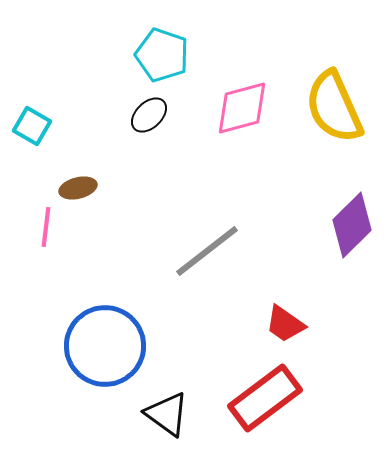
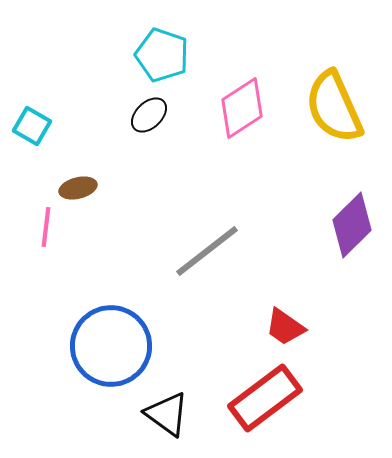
pink diamond: rotated 18 degrees counterclockwise
red trapezoid: moved 3 px down
blue circle: moved 6 px right
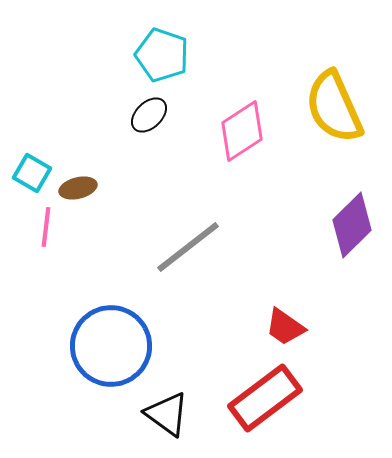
pink diamond: moved 23 px down
cyan square: moved 47 px down
gray line: moved 19 px left, 4 px up
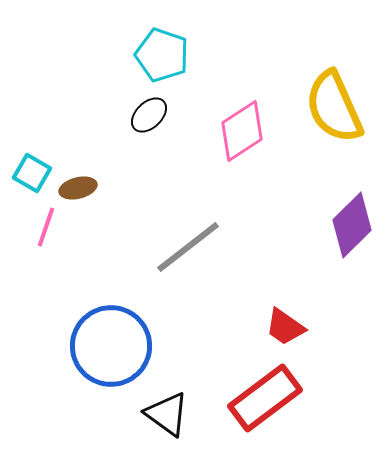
pink line: rotated 12 degrees clockwise
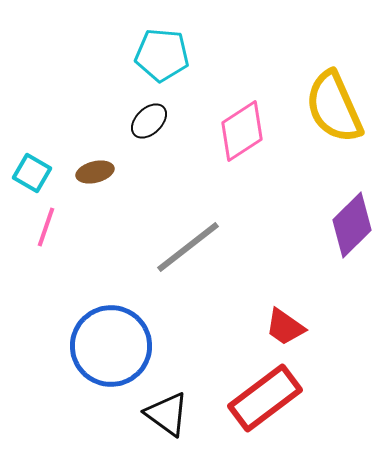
cyan pentagon: rotated 14 degrees counterclockwise
black ellipse: moved 6 px down
brown ellipse: moved 17 px right, 16 px up
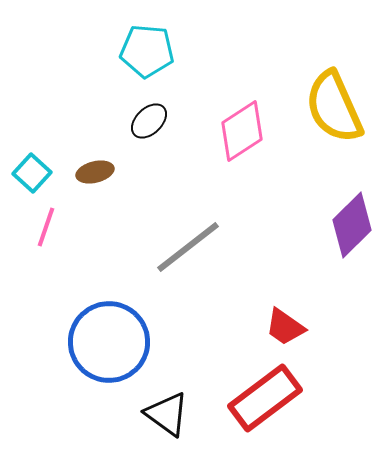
cyan pentagon: moved 15 px left, 4 px up
cyan square: rotated 12 degrees clockwise
blue circle: moved 2 px left, 4 px up
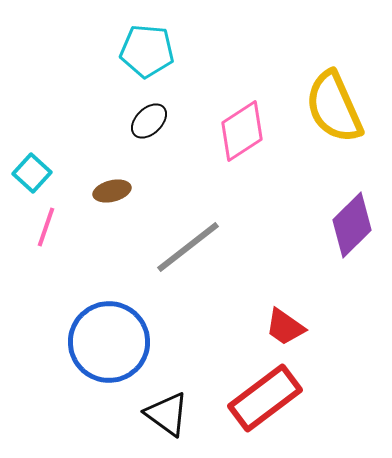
brown ellipse: moved 17 px right, 19 px down
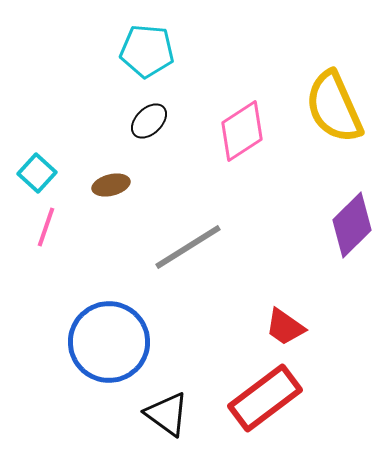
cyan square: moved 5 px right
brown ellipse: moved 1 px left, 6 px up
gray line: rotated 6 degrees clockwise
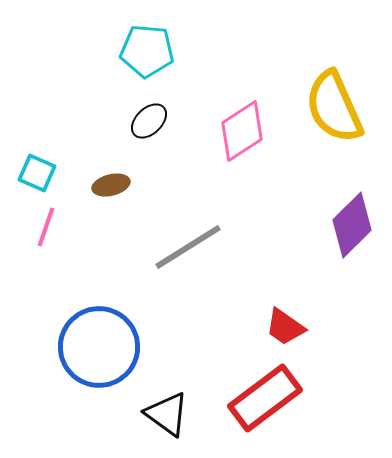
cyan square: rotated 18 degrees counterclockwise
blue circle: moved 10 px left, 5 px down
